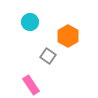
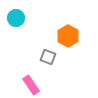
cyan circle: moved 14 px left, 4 px up
gray square: moved 1 px down; rotated 14 degrees counterclockwise
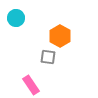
orange hexagon: moved 8 px left
gray square: rotated 14 degrees counterclockwise
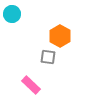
cyan circle: moved 4 px left, 4 px up
pink rectangle: rotated 12 degrees counterclockwise
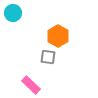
cyan circle: moved 1 px right, 1 px up
orange hexagon: moved 2 px left
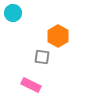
gray square: moved 6 px left
pink rectangle: rotated 18 degrees counterclockwise
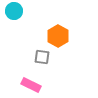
cyan circle: moved 1 px right, 2 px up
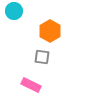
orange hexagon: moved 8 px left, 5 px up
